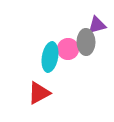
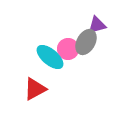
gray ellipse: rotated 30 degrees clockwise
cyan ellipse: rotated 60 degrees counterclockwise
red triangle: moved 4 px left, 4 px up
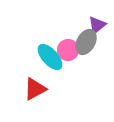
purple triangle: rotated 24 degrees counterclockwise
pink circle: moved 1 px down
cyan ellipse: rotated 8 degrees clockwise
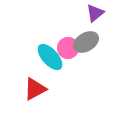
purple triangle: moved 2 px left, 12 px up
gray ellipse: rotated 30 degrees clockwise
pink circle: moved 2 px up
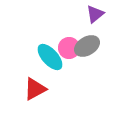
purple triangle: moved 1 px down
gray ellipse: moved 1 px right, 4 px down
pink circle: moved 1 px right
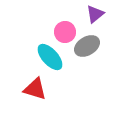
pink circle: moved 4 px left, 16 px up
red triangle: rotated 45 degrees clockwise
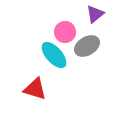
cyan ellipse: moved 4 px right, 2 px up
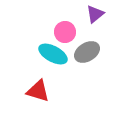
gray ellipse: moved 6 px down
cyan ellipse: moved 1 px left, 1 px up; rotated 20 degrees counterclockwise
red triangle: moved 3 px right, 2 px down
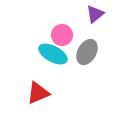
pink circle: moved 3 px left, 3 px down
gray ellipse: rotated 30 degrees counterclockwise
red triangle: moved 2 px down; rotated 40 degrees counterclockwise
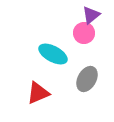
purple triangle: moved 4 px left, 1 px down
pink circle: moved 22 px right, 2 px up
gray ellipse: moved 27 px down
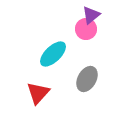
pink circle: moved 2 px right, 4 px up
cyan ellipse: rotated 72 degrees counterclockwise
red triangle: rotated 25 degrees counterclockwise
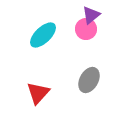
cyan ellipse: moved 10 px left, 19 px up
gray ellipse: moved 2 px right, 1 px down
